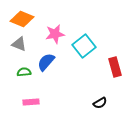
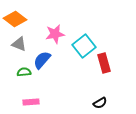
orange diamond: moved 7 px left; rotated 15 degrees clockwise
blue semicircle: moved 4 px left, 2 px up
red rectangle: moved 11 px left, 4 px up
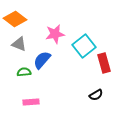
black semicircle: moved 4 px left, 8 px up
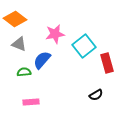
red rectangle: moved 3 px right
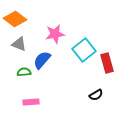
cyan square: moved 4 px down
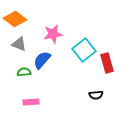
pink star: moved 2 px left
black semicircle: rotated 24 degrees clockwise
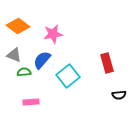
orange diamond: moved 3 px right, 7 px down
gray triangle: moved 5 px left, 11 px down
cyan square: moved 16 px left, 26 px down
black semicircle: moved 23 px right
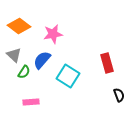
orange diamond: moved 1 px right
gray triangle: rotated 21 degrees clockwise
green semicircle: rotated 128 degrees clockwise
cyan square: rotated 20 degrees counterclockwise
black semicircle: rotated 104 degrees counterclockwise
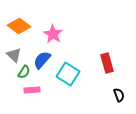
pink star: rotated 30 degrees counterclockwise
cyan square: moved 2 px up
pink rectangle: moved 1 px right, 12 px up
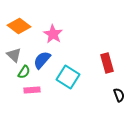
cyan square: moved 3 px down
